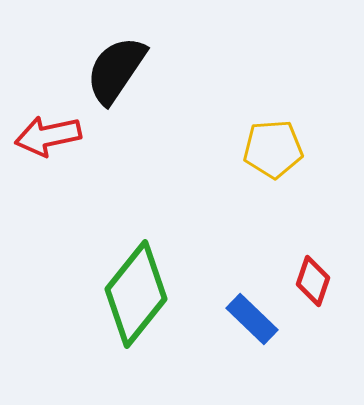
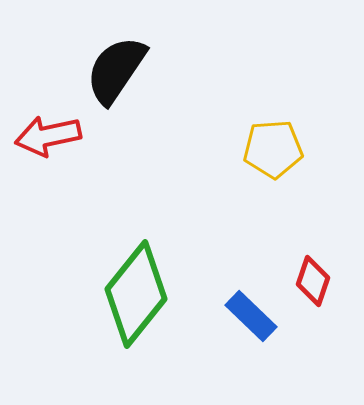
blue rectangle: moved 1 px left, 3 px up
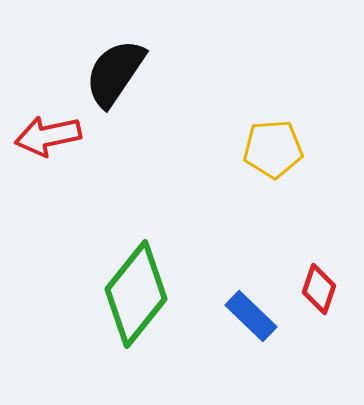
black semicircle: moved 1 px left, 3 px down
red diamond: moved 6 px right, 8 px down
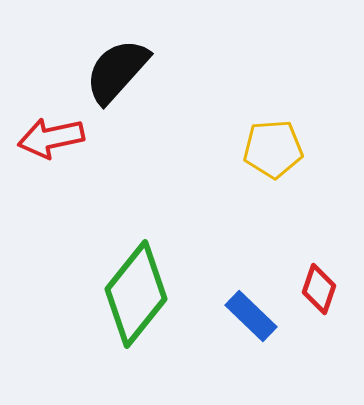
black semicircle: moved 2 px right, 2 px up; rotated 8 degrees clockwise
red arrow: moved 3 px right, 2 px down
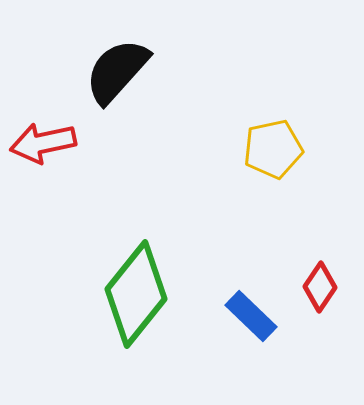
red arrow: moved 8 px left, 5 px down
yellow pentagon: rotated 8 degrees counterclockwise
red diamond: moved 1 px right, 2 px up; rotated 15 degrees clockwise
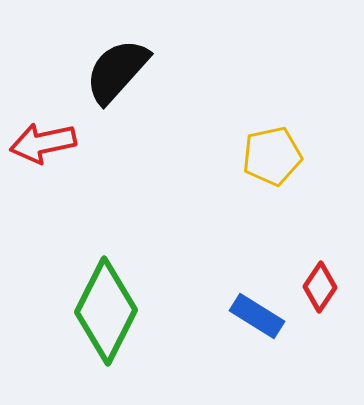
yellow pentagon: moved 1 px left, 7 px down
green diamond: moved 30 px left, 17 px down; rotated 12 degrees counterclockwise
blue rectangle: moved 6 px right; rotated 12 degrees counterclockwise
